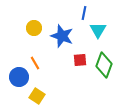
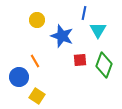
yellow circle: moved 3 px right, 8 px up
orange line: moved 2 px up
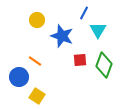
blue line: rotated 16 degrees clockwise
orange line: rotated 24 degrees counterclockwise
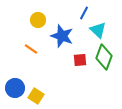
yellow circle: moved 1 px right
cyan triangle: rotated 18 degrees counterclockwise
orange line: moved 4 px left, 12 px up
green diamond: moved 8 px up
blue circle: moved 4 px left, 11 px down
yellow square: moved 1 px left
